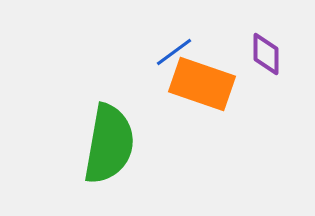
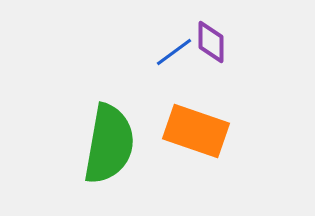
purple diamond: moved 55 px left, 12 px up
orange rectangle: moved 6 px left, 47 px down
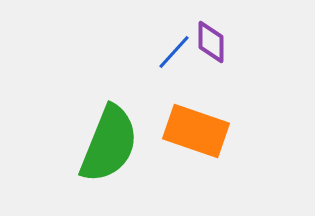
blue line: rotated 12 degrees counterclockwise
green semicircle: rotated 12 degrees clockwise
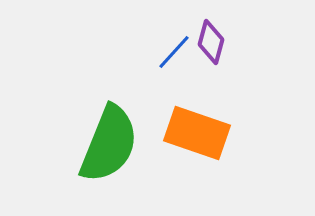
purple diamond: rotated 15 degrees clockwise
orange rectangle: moved 1 px right, 2 px down
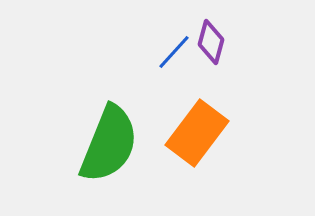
orange rectangle: rotated 72 degrees counterclockwise
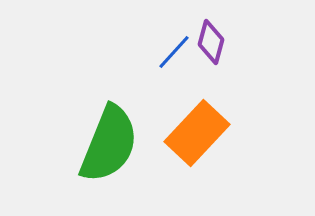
orange rectangle: rotated 6 degrees clockwise
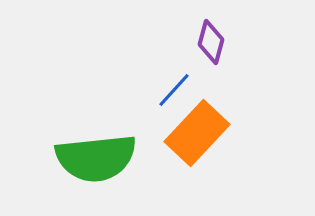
blue line: moved 38 px down
green semicircle: moved 13 px left, 14 px down; rotated 62 degrees clockwise
